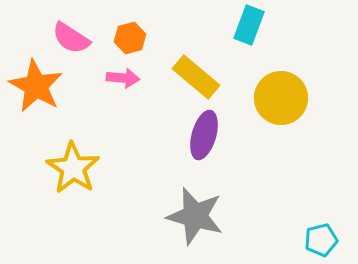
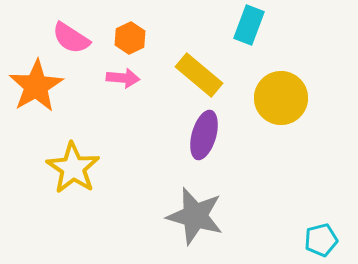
orange hexagon: rotated 12 degrees counterclockwise
yellow rectangle: moved 3 px right, 2 px up
orange star: rotated 12 degrees clockwise
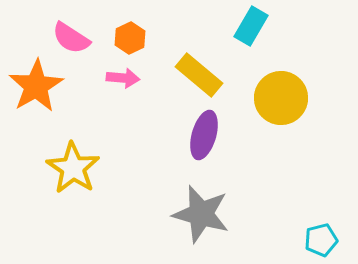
cyan rectangle: moved 2 px right, 1 px down; rotated 9 degrees clockwise
gray star: moved 6 px right, 2 px up
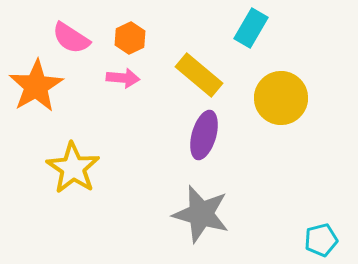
cyan rectangle: moved 2 px down
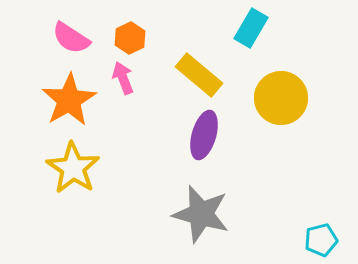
pink arrow: rotated 116 degrees counterclockwise
orange star: moved 33 px right, 14 px down
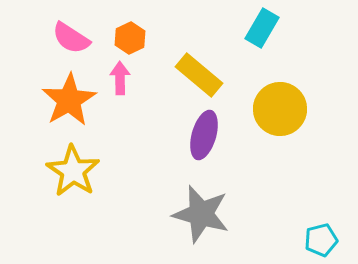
cyan rectangle: moved 11 px right
pink arrow: moved 3 px left; rotated 20 degrees clockwise
yellow circle: moved 1 px left, 11 px down
yellow star: moved 3 px down
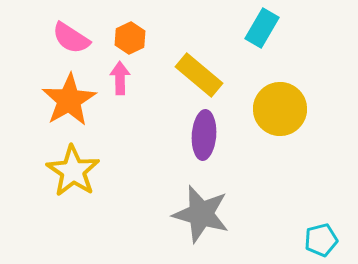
purple ellipse: rotated 12 degrees counterclockwise
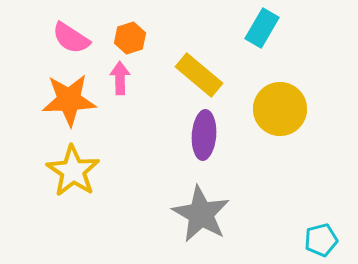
orange hexagon: rotated 8 degrees clockwise
orange star: rotated 28 degrees clockwise
gray star: rotated 14 degrees clockwise
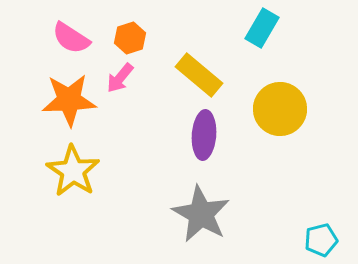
pink arrow: rotated 140 degrees counterclockwise
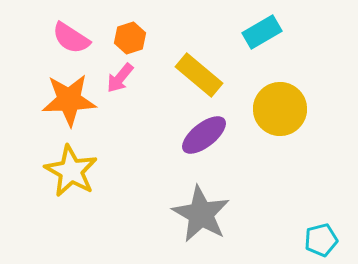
cyan rectangle: moved 4 px down; rotated 30 degrees clockwise
purple ellipse: rotated 48 degrees clockwise
yellow star: moved 2 px left; rotated 4 degrees counterclockwise
